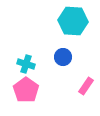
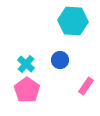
blue circle: moved 3 px left, 3 px down
cyan cross: rotated 24 degrees clockwise
pink pentagon: moved 1 px right
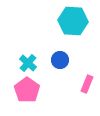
cyan cross: moved 2 px right, 1 px up
pink rectangle: moved 1 px right, 2 px up; rotated 12 degrees counterclockwise
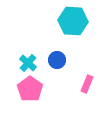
blue circle: moved 3 px left
pink pentagon: moved 3 px right, 1 px up
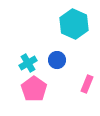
cyan hexagon: moved 1 px right, 3 px down; rotated 20 degrees clockwise
cyan cross: rotated 18 degrees clockwise
pink pentagon: moved 4 px right
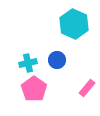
cyan cross: rotated 18 degrees clockwise
pink rectangle: moved 4 px down; rotated 18 degrees clockwise
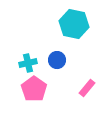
cyan hexagon: rotated 12 degrees counterclockwise
